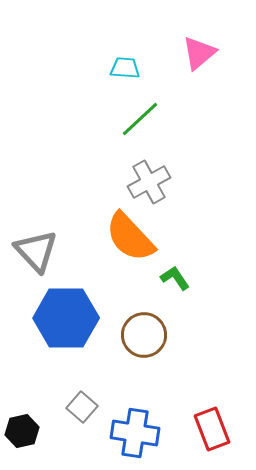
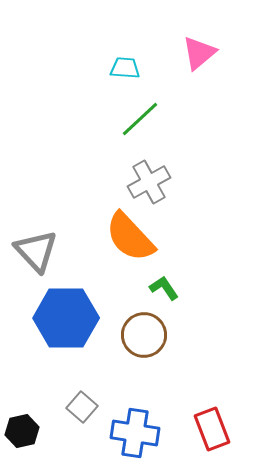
green L-shape: moved 11 px left, 10 px down
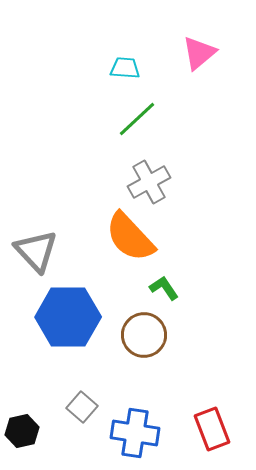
green line: moved 3 px left
blue hexagon: moved 2 px right, 1 px up
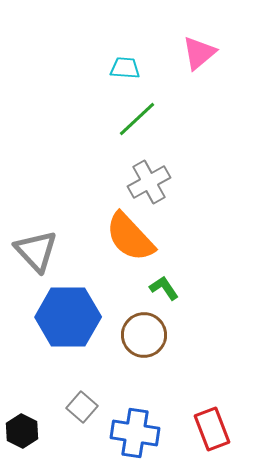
black hexagon: rotated 20 degrees counterclockwise
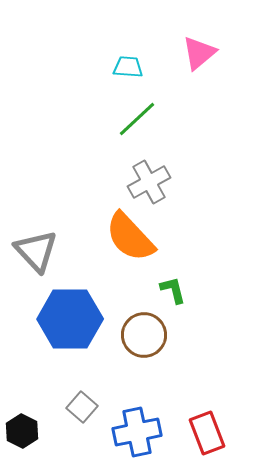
cyan trapezoid: moved 3 px right, 1 px up
green L-shape: moved 9 px right, 2 px down; rotated 20 degrees clockwise
blue hexagon: moved 2 px right, 2 px down
red rectangle: moved 5 px left, 4 px down
blue cross: moved 2 px right, 1 px up; rotated 21 degrees counterclockwise
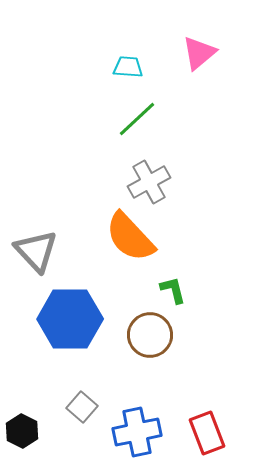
brown circle: moved 6 px right
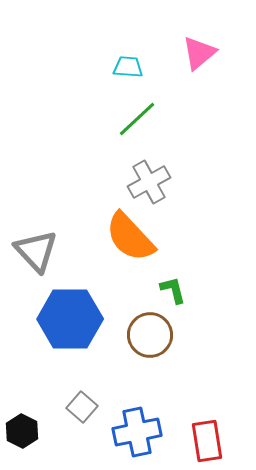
red rectangle: moved 8 px down; rotated 12 degrees clockwise
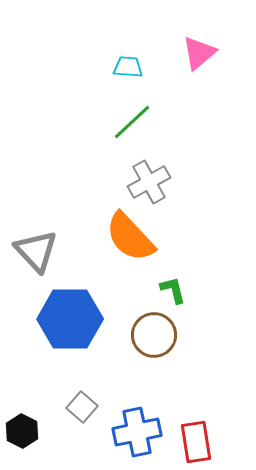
green line: moved 5 px left, 3 px down
brown circle: moved 4 px right
red rectangle: moved 11 px left, 1 px down
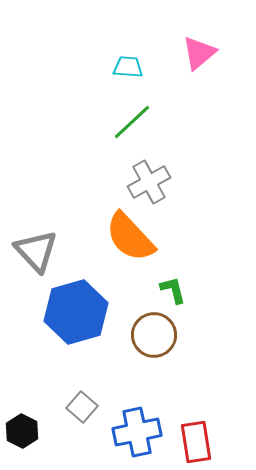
blue hexagon: moved 6 px right, 7 px up; rotated 16 degrees counterclockwise
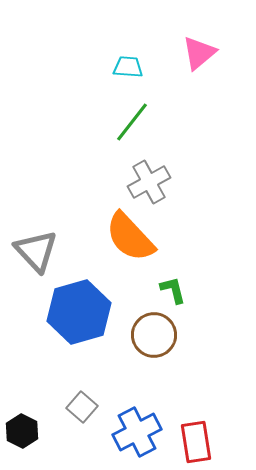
green line: rotated 9 degrees counterclockwise
blue hexagon: moved 3 px right
blue cross: rotated 15 degrees counterclockwise
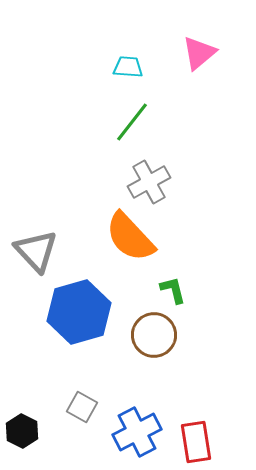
gray square: rotated 12 degrees counterclockwise
